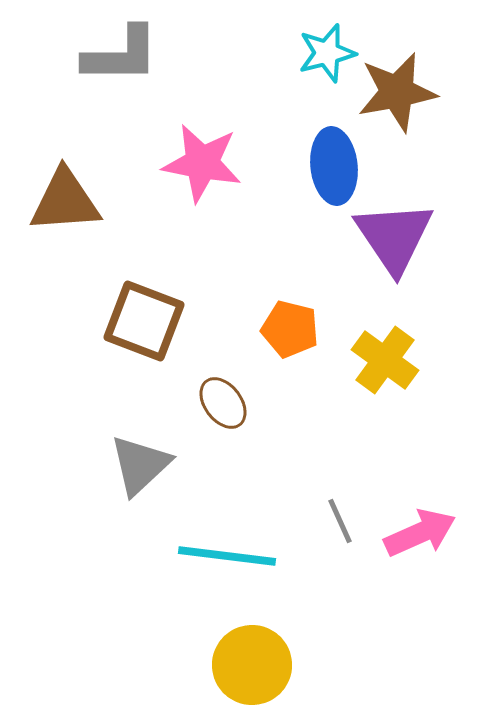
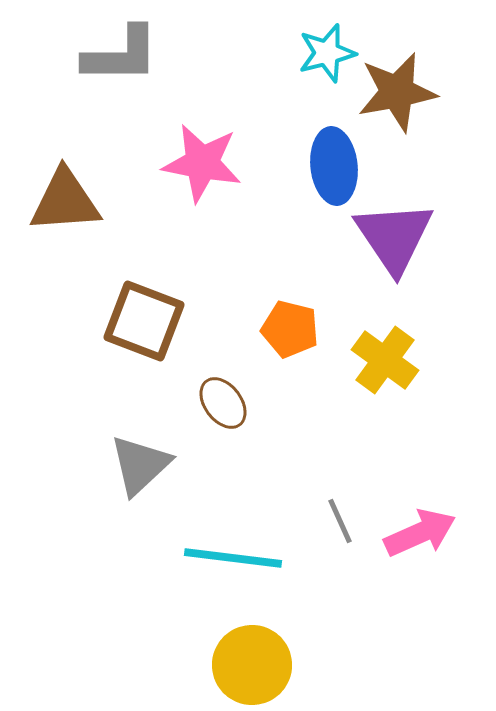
cyan line: moved 6 px right, 2 px down
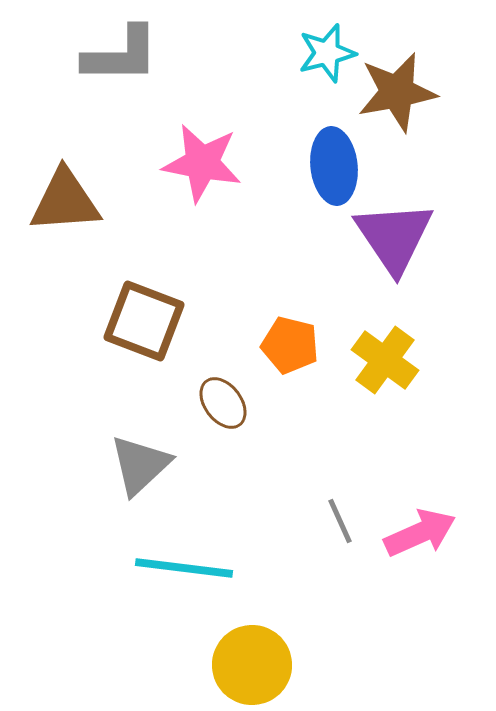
orange pentagon: moved 16 px down
cyan line: moved 49 px left, 10 px down
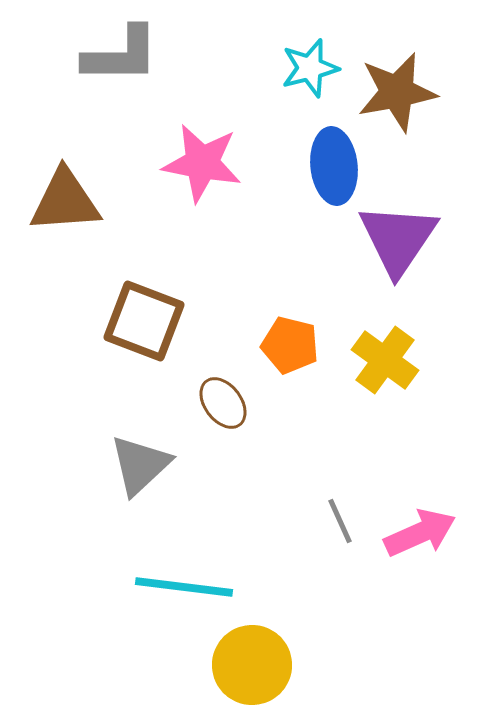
cyan star: moved 17 px left, 15 px down
purple triangle: moved 4 px right, 2 px down; rotated 8 degrees clockwise
cyan line: moved 19 px down
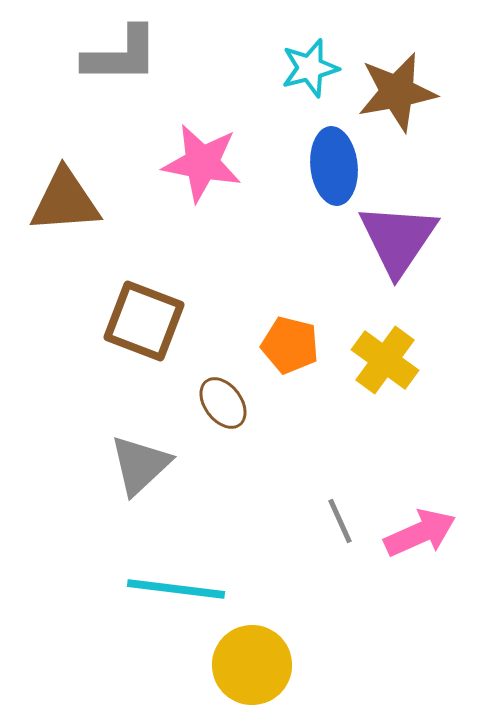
cyan line: moved 8 px left, 2 px down
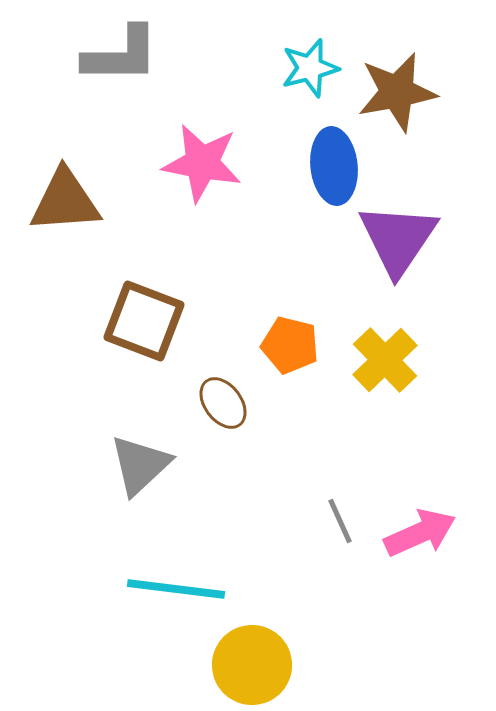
yellow cross: rotated 10 degrees clockwise
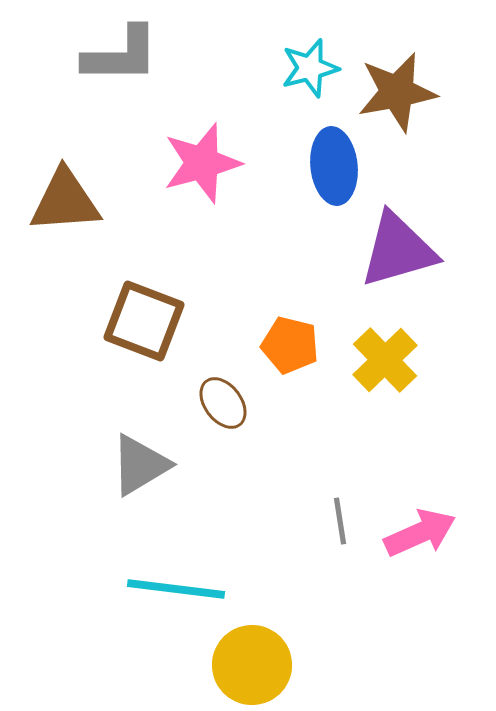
pink star: rotated 26 degrees counterclockwise
purple triangle: moved 11 px down; rotated 40 degrees clockwise
gray triangle: rotated 12 degrees clockwise
gray line: rotated 15 degrees clockwise
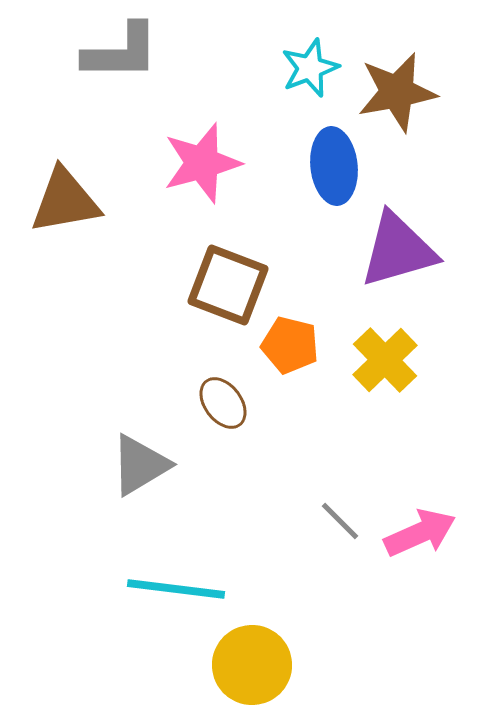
gray L-shape: moved 3 px up
cyan star: rotated 6 degrees counterclockwise
brown triangle: rotated 6 degrees counterclockwise
brown square: moved 84 px right, 36 px up
gray line: rotated 36 degrees counterclockwise
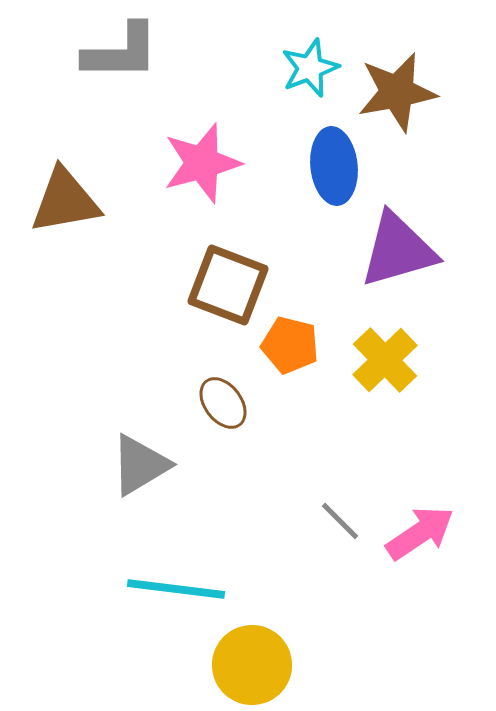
pink arrow: rotated 10 degrees counterclockwise
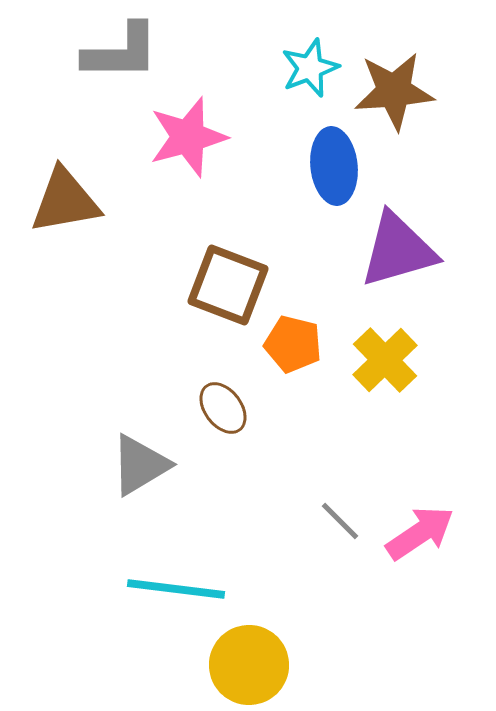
brown star: moved 3 px left, 1 px up; rotated 6 degrees clockwise
pink star: moved 14 px left, 26 px up
orange pentagon: moved 3 px right, 1 px up
brown ellipse: moved 5 px down
yellow circle: moved 3 px left
